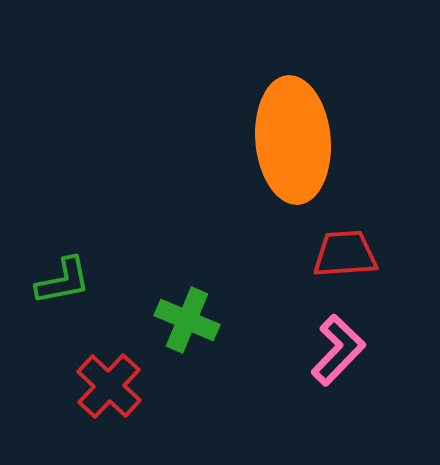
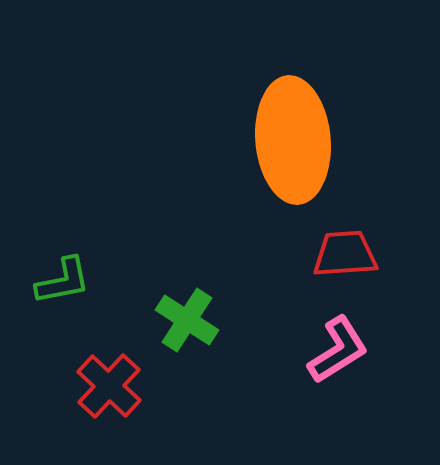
green cross: rotated 10 degrees clockwise
pink L-shape: rotated 14 degrees clockwise
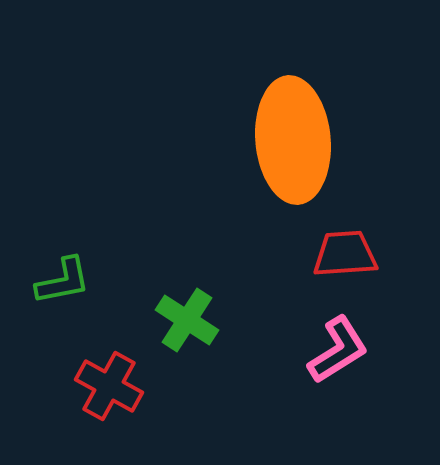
red cross: rotated 14 degrees counterclockwise
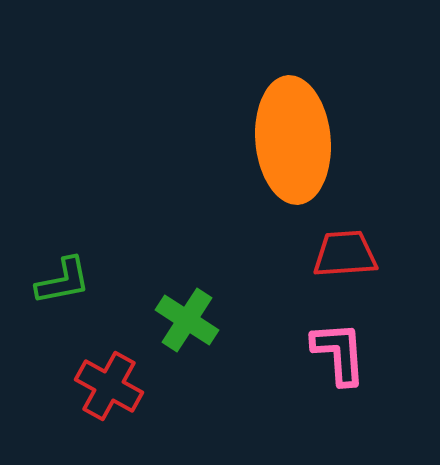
pink L-shape: moved 1 px right, 3 px down; rotated 62 degrees counterclockwise
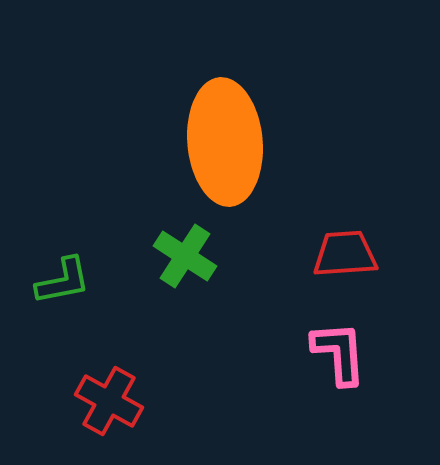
orange ellipse: moved 68 px left, 2 px down
green cross: moved 2 px left, 64 px up
red cross: moved 15 px down
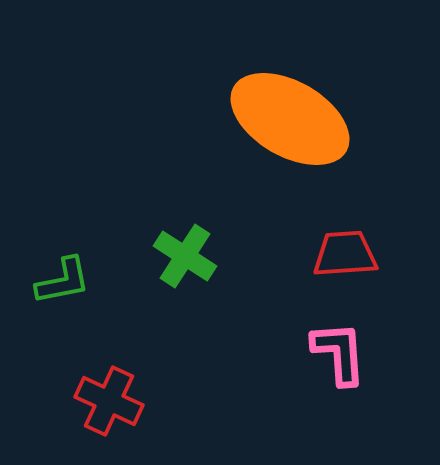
orange ellipse: moved 65 px right, 23 px up; rotated 55 degrees counterclockwise
red cross: rotated 4 degrees counterclockwise
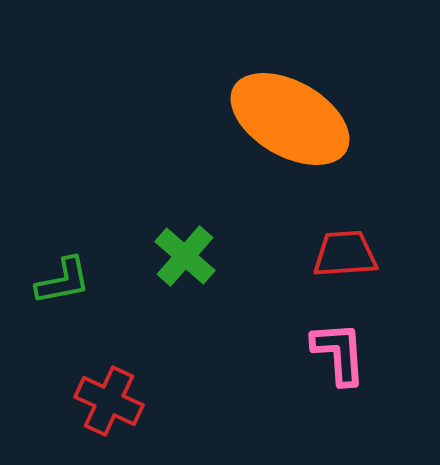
green cross: rotated 8 degrees clockwise
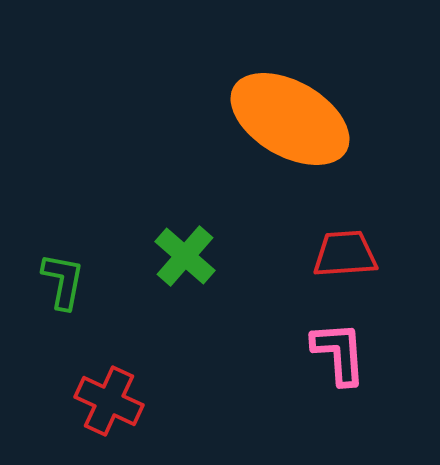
green L-shape: rotated 68 degrees counterclockwise
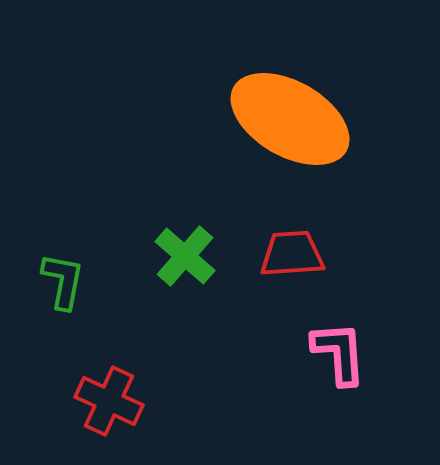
red trapezoid: moved 53 px left
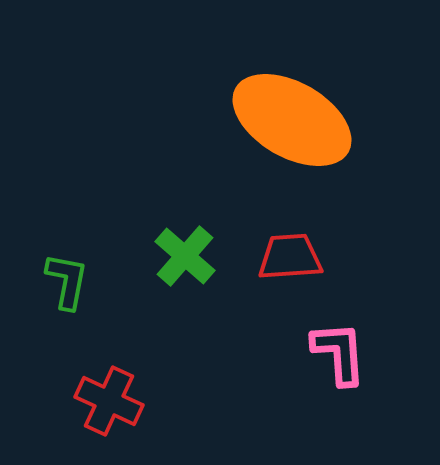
orange ellipse: moved 2 px right, 1 px down
red trapezoid: moved 2 px left, 3 px down
green L-shape: moved 4 px right
